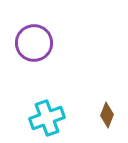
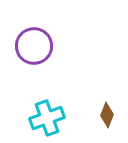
purple circle: moved 3 px down
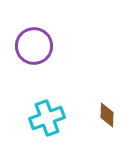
brown diamond: rotated 20 degrees counterclockwise
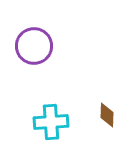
cyan cross: moved 4 px right, 4 px down; rotated 16 degrees clockwise
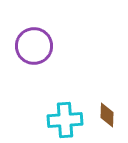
cyan cross: moved 14 px right, 2 px up
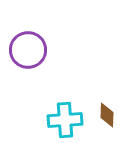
purple circle: moved 6 px left, 4 px down
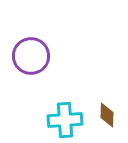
purple circle: moved 3 px right, 6 px down
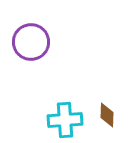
purple circle: moved 14 px up
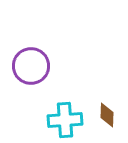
purple circle: moved 24 px down
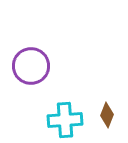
brown diamond: rotated 20 degrees clockwise
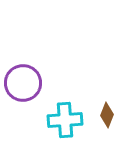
purple circle: moved 8 px left, 17 px down
